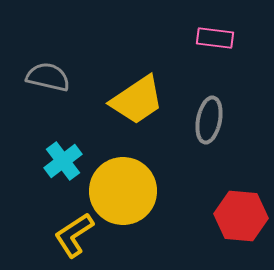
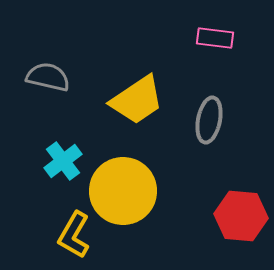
yellow L-shape: rotated 27 degrees counterclockwise
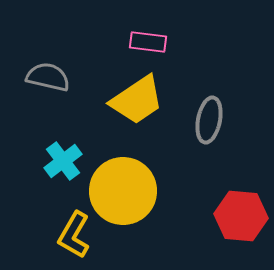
pink rectangle: moved 67 px left, 4 px down
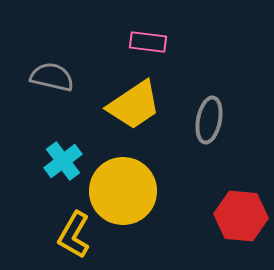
gray semicircle: moved 4 px right
yellow trapezoid: moved 3 px left, 5 px down
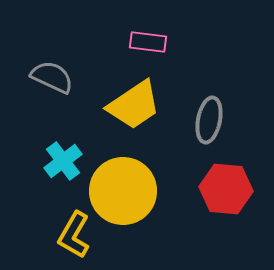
gray semicircle: rotated 12 degrees clockwise
red hexagon: moved 15 px left, 27 px up
